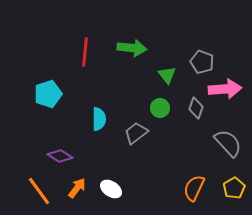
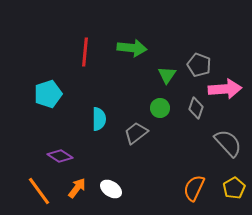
gray pentagon: moved 3 px left, 3 px down
green triangle: rotated 12 degrees clockwise
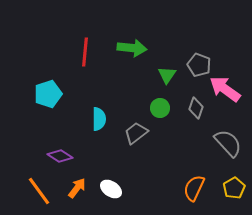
pink arrow: rotated 140 degrees counterclockwise
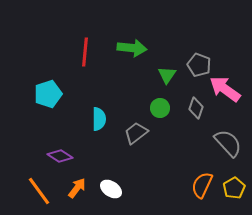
orange semicircle: moved 8 px right, 3 px up
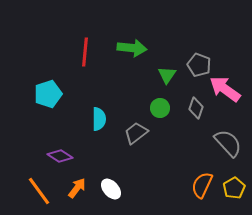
white ellipse: rotated 15 degrees clockwise
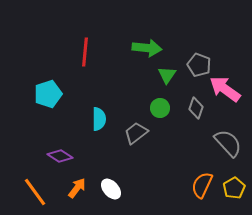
green arrow: moved 15 px right
orange line: moved 4 px left, 1 px down
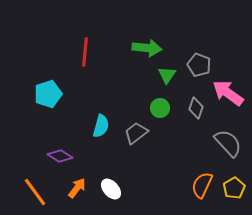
pink arrow: moved 3 px right, 4 px down
cyan semicircle: moved 2 px right, 7 px down; rotated 15 degrees clockwise
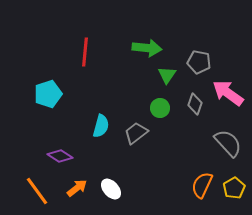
gray pentagon: moved 3 px up; rotated 10 degrees counterclockwise
gray diamond: moved 1 px left, 4 px up
orange arrow: rotated 15 degrees clockwise
orange line: moved 2 px right, 1 px up
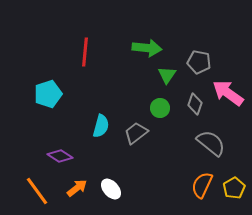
gray semicircle: moved 17 px left; rotated 8 degrees counterclockwise
